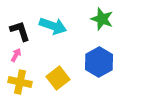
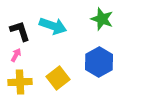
yellow cross: rotated 15 degrees counterclockwise
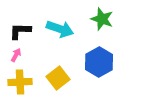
cyan arrow: moved 7 px right, 3 px down
black L-shape: rotated 70 degrees counterclockwise
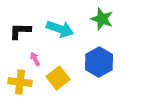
pink arrow: moved 19 px right, 4 px down; rotated 56 degrees counterclockwise
yellow cross: rotated 10 degrees clockwise
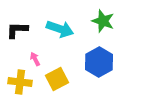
green star: moved 1 px right, 2 px down
black L-shape: moved 3 px left, 1 px up
yellow square: moved 1 px left, 1 px down; rotated 10 degrees clockwise
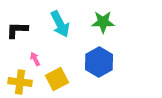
green star: moved 1 px down; rotated 20 degrees counterclockwise
cyan arrow: moved 5 px up; rotated 44 degrees clockwise
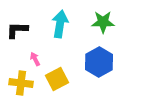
cyan arrow: rotated 144 degrees counterclockwise
yellow cross: moved 1 px right, 1 px down
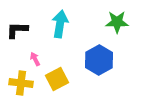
green star: moved 14 px right
blue hexagon: moved 2 px up
